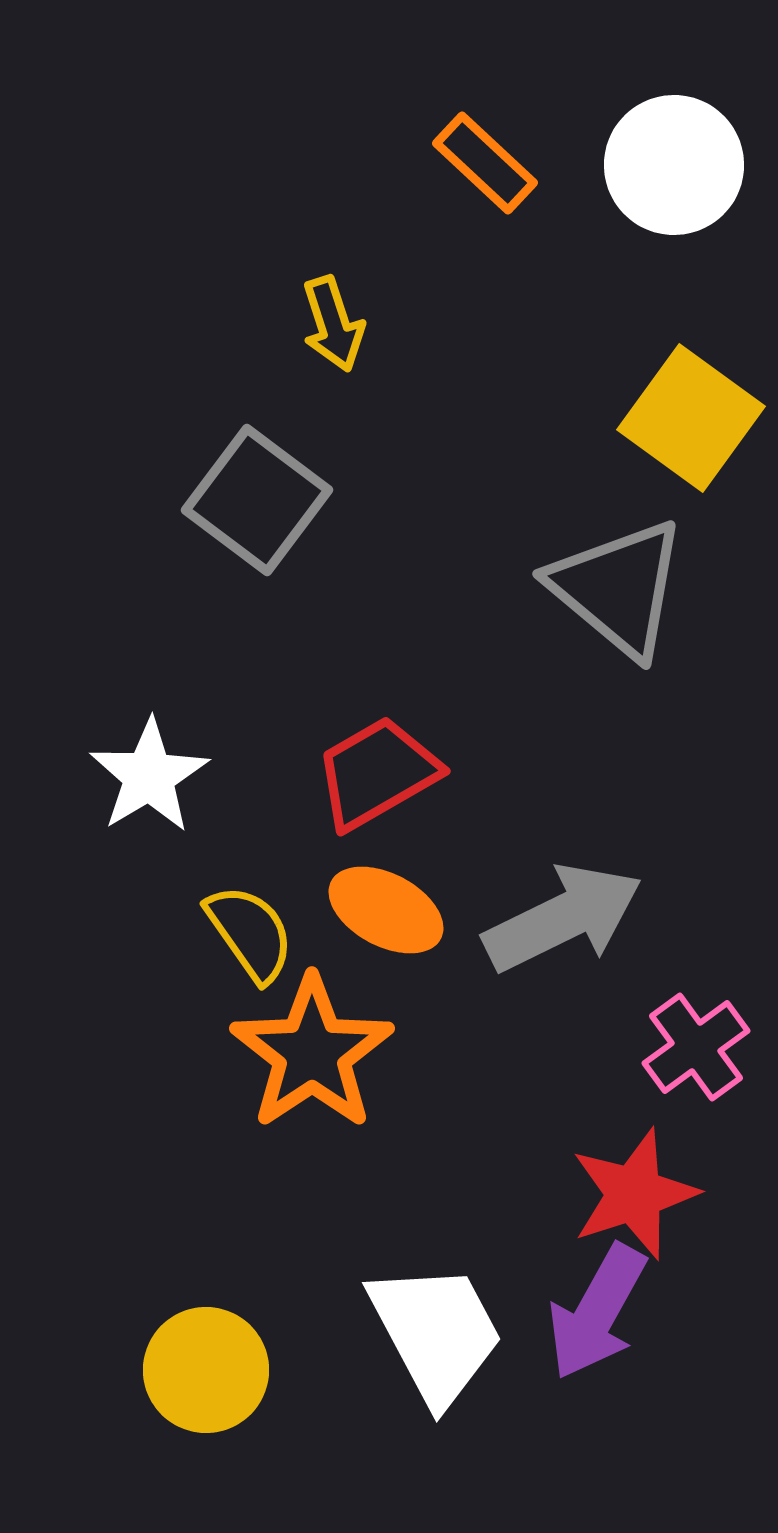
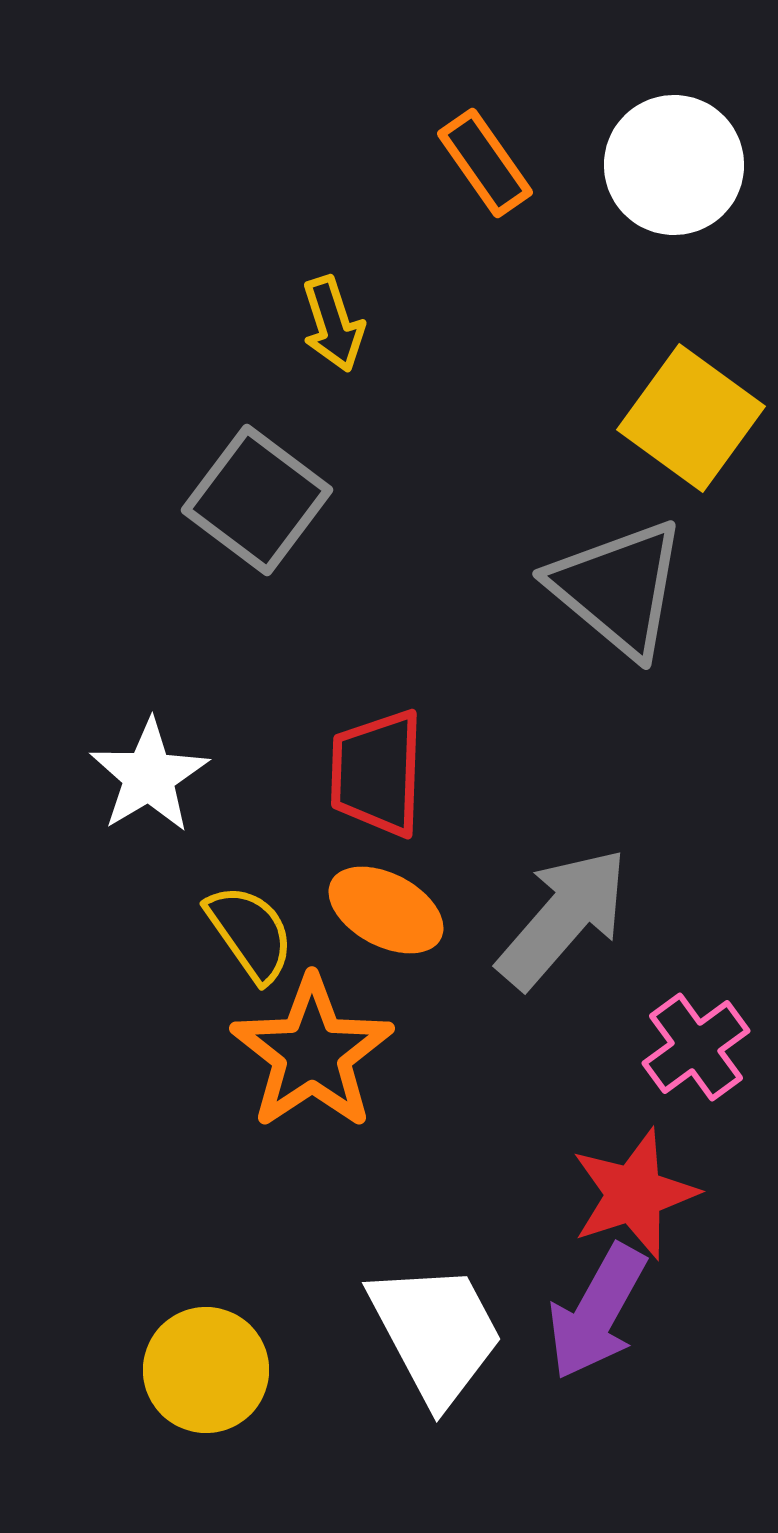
orange rectangle: rotated 12 degrees clockwise
red trapezoid: rotated 58 degrees counterclockwise
gray arrow: rotated 23 degrees counterclockwise
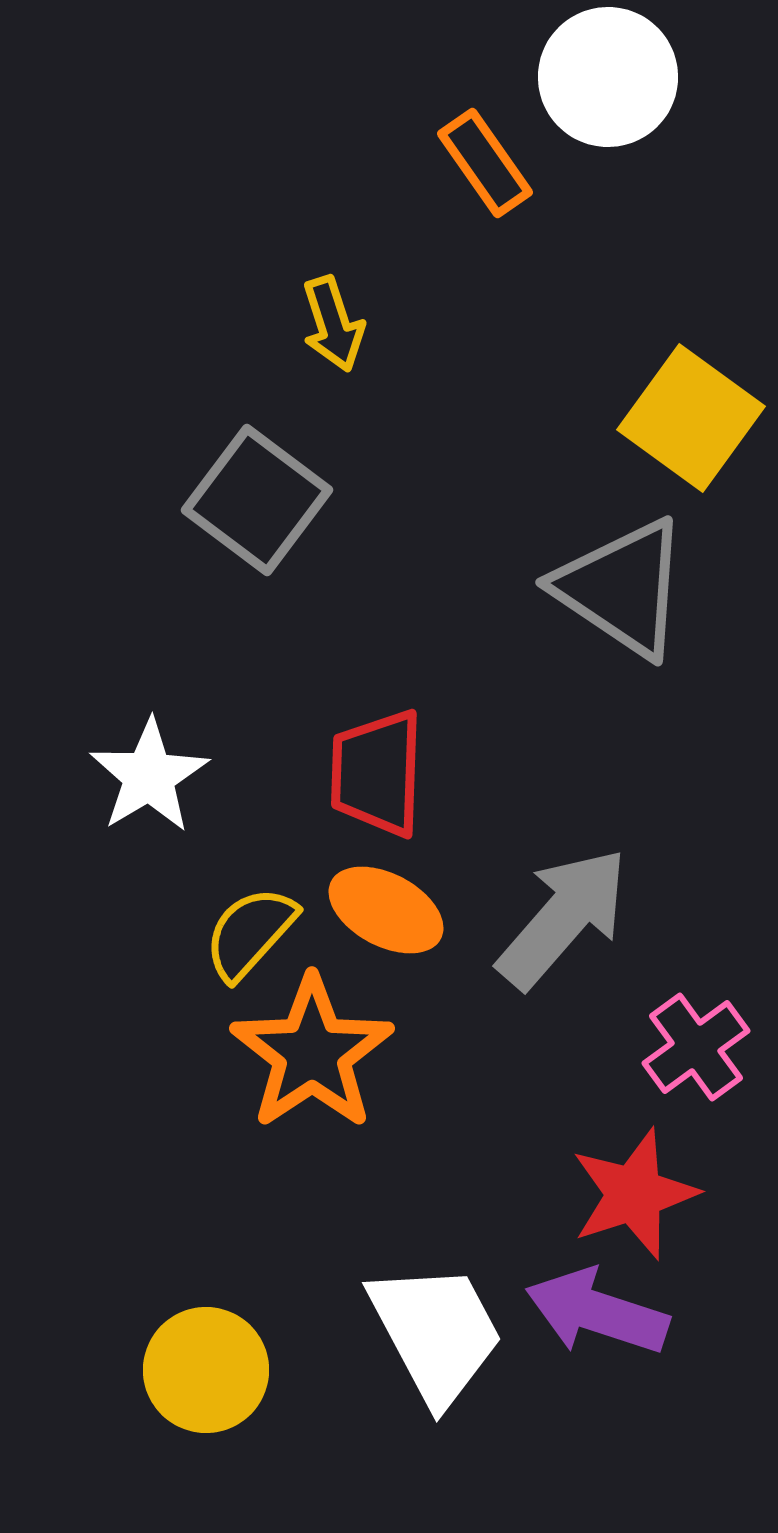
white circle: moved 66 px left, 88 px up
gray triangle: moved 4 px right; rotated 6 degrees counterclockwise
yellow semicircle: rotated 103 degrees counterclockwise
purple arrow: rotated 79 degrees clockwise
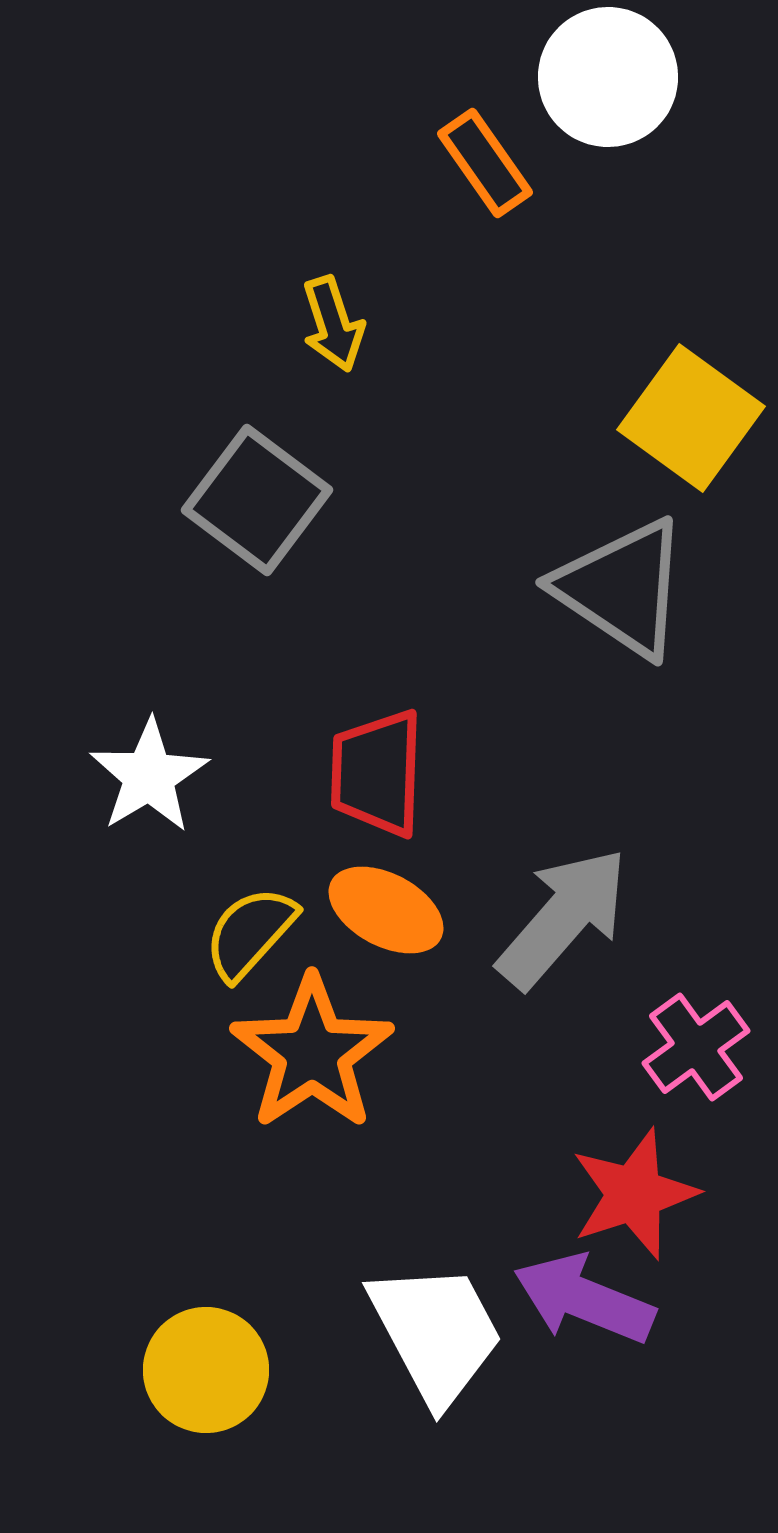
purple arrow: moved 13 px left, 13 px up; rotated 4 degrees clockwise
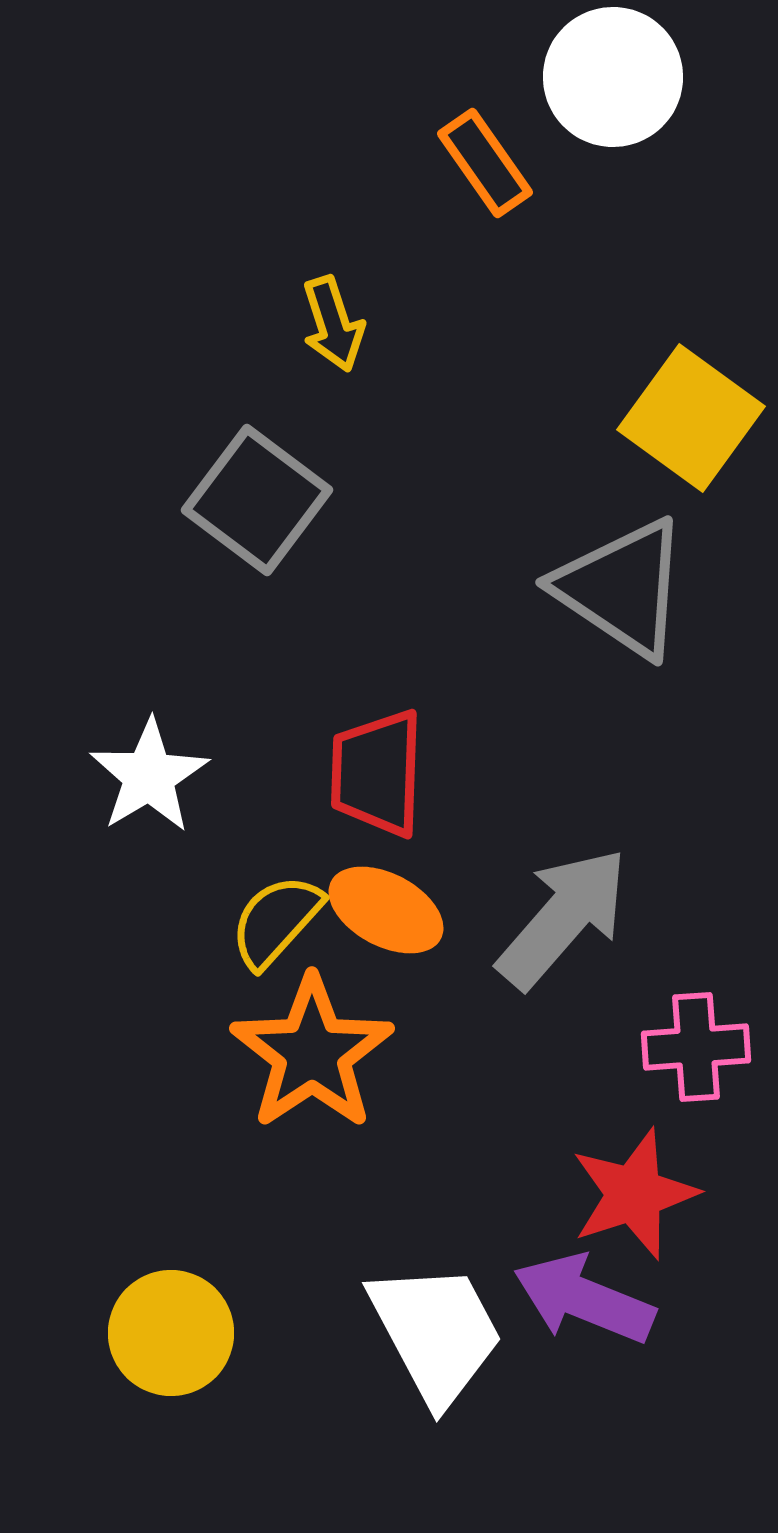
white circle: moved 5 px right
yellow semicircle: moved 26 px right, 12 px up
pink cross: rotated 32 degrees clockwise
yellow circle: moved 35 px left, 37 px up
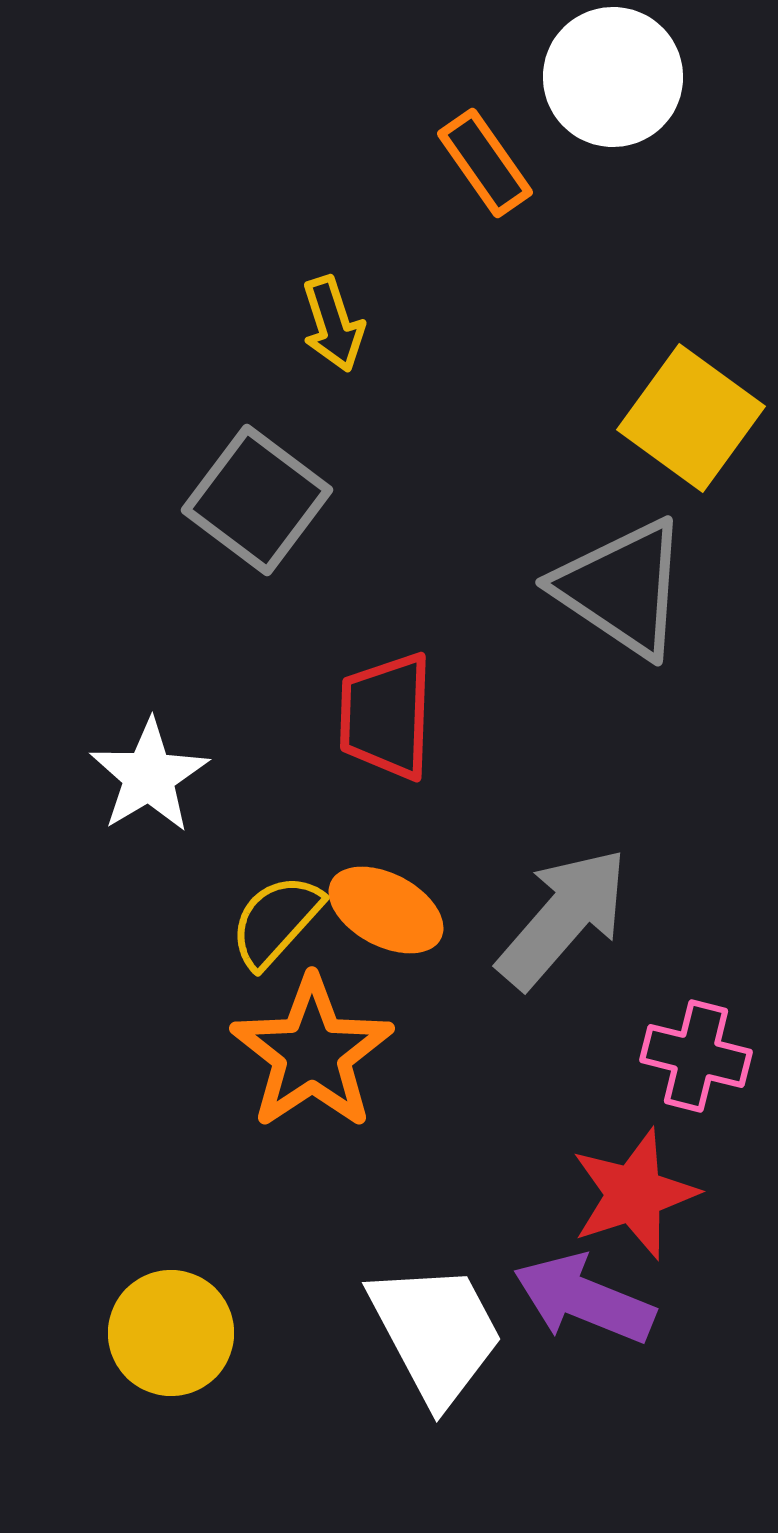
red trapezoid: moved 9 px right, 57 px up
pink cross: moved 9 px down; rotated 18 degrees clockwise
